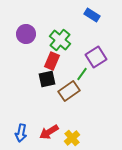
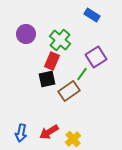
yellow cross: moved 1 px right, 1 px down
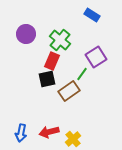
red arrow: rotated 18 degrees clockwise
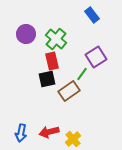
blue rectangle: rotated 21 degrees clockwise
green cross: moved 4 px left, 1 px up
red rectangle: rotated 36 degrees counterclockwise
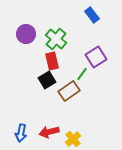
black square: moved 1 px down; rotated 18 degrees counterclockwise
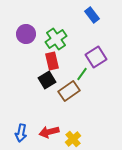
green cross: rotated 15 degrees clockwise
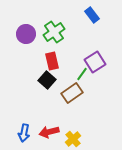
green cross: moved 2 px left, 7 px up
purple square: moved 1 px left, 5 px down
black square: rotated 18 degrees counterclockwise
brown rectangle: moved 3 px right, 2 px down
blue arrow: moved 3 px right
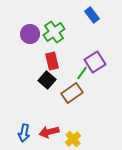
purple circle: moved 4 px right
green line: moved 1 px up
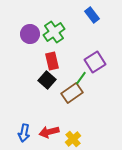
green line: moved 1 px left, 5 px down
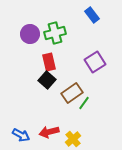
green cross: moved 1 px right, 1 px down; rotated 20 degrees clockwise
red rectangle: moved 3 px left, 1 px down
green line: moved 3 px right, 25 px down
blue arrow: moved 3 px left, 2 px down; rotated 72 degrees counterclockwise
